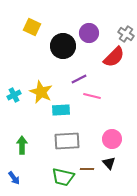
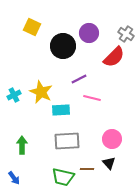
pink line: moved 2 px down
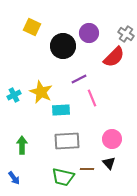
pink line: rotated 54 degrees clockwise
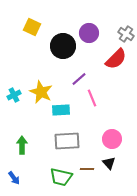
red semicircle: moved 2 px right, 2 px down
purple line: rotated 14 degrees counterclockwise
green trapezoid: moved 2 px left
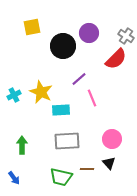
yellow square: rotated 36 degrees counterclockwise
gray cross: moved 2 px down
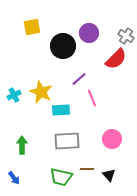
black triangle: moved 12 px down
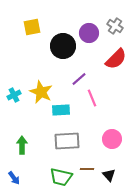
gray cross: moved 11 px left, 10 px up
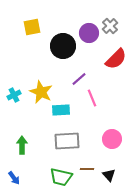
gray cross: moved 5 px left; rotated 14 degrees clockwise
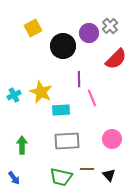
yellow square: moved 1 px right, 1 px down; rotated 18 degrees counterclockwise
purple line: rotated 49 degrees counterclockwise
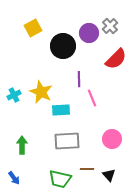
green trapezoid: moved 1 px left, 2 px down
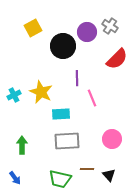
gray cross: rotated 14 degrees counterclockwise
purple circle: moved 2 px left, 1 px up
red semicircle: moved 1 px right
purple line: moved 2 px left, 1 px up
cyan rectangle: moved 4 px down
blue arrow: moved 1 px right
